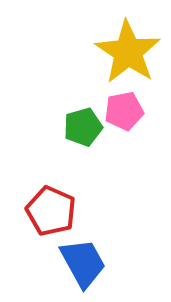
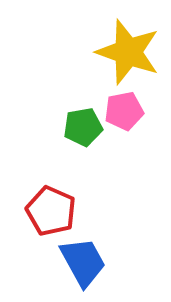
yellow star: rotated 14 degrees counterclockwise
green pentagon: rotated 6 degrees clockwise
blue trapezoid: moved 1 px up
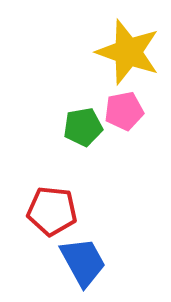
red pentagon: moved 1 px right; rotated 18 degrees counterclockwise
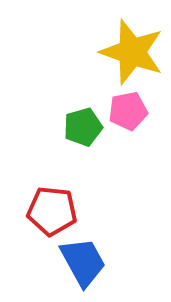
yellow star: moved 4 px right
pink pentagon: moved 4 px right
green pentagon: rotated 6 degrees counterclockwise
